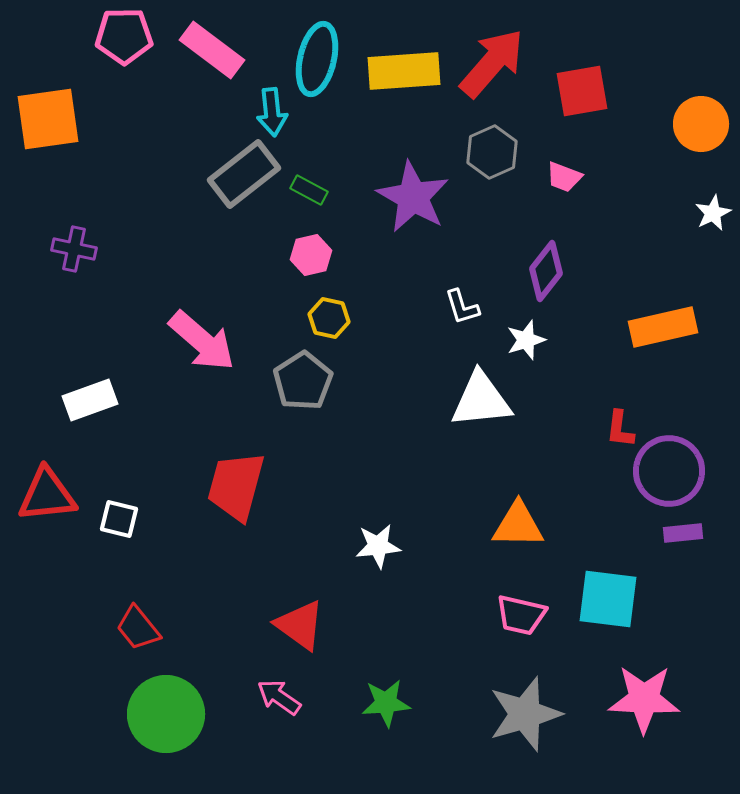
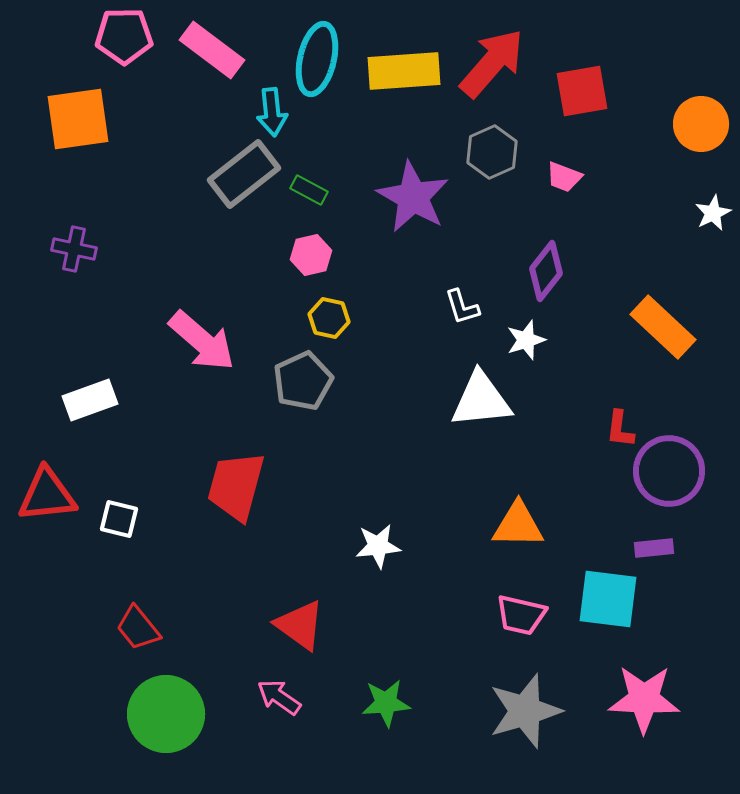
orange square at (48, 119): moved 30 px right
orange rectangle at (663, 327): rotated 56 degrees clockwise
gray pentagon at (303, 381): rotated 8 degrees clockwise
purple rectangle at (683, 533): moved 29 px left, 15 px down
gray star at (525, 714): moved 3 px up
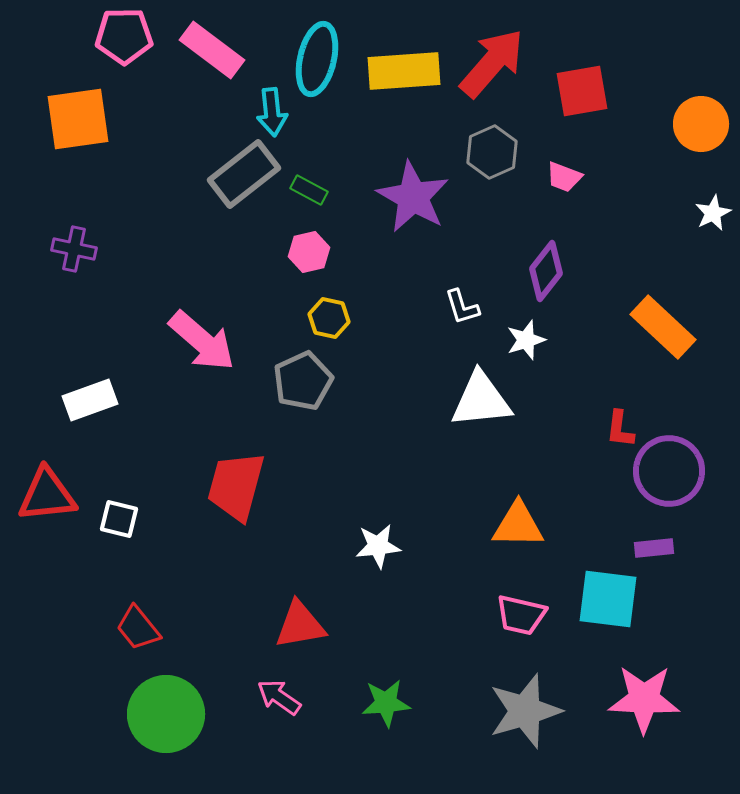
pink hexagon at (311, 255): moved 2 px left, 3 px up
red triangle at (300, 625): rotated 46 degrees counterclockwise
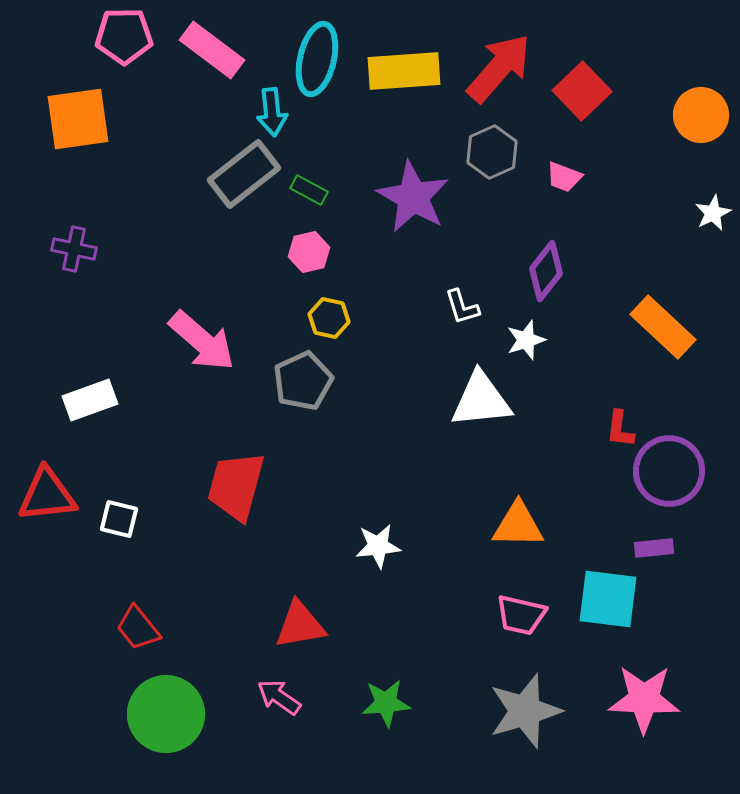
red arrow at (492, 63): moved 7 px right, 5 px down
red square at (582, 91): rotated 34 degrees counterclockwise
orange circle at (701, 124): moved 9 px up
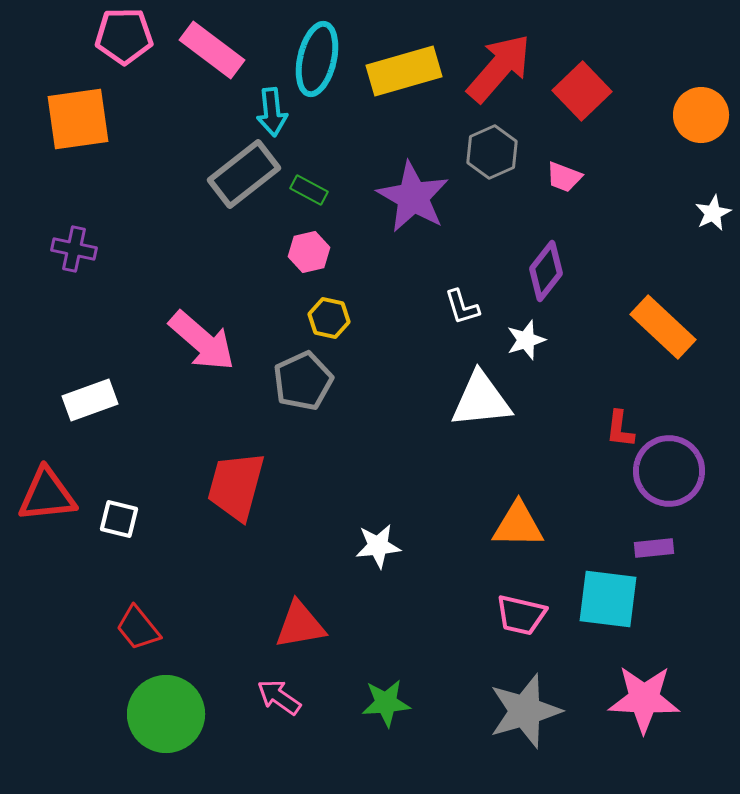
yellow rectangle at (404, 71): rotated 12 degrees counterclockwise
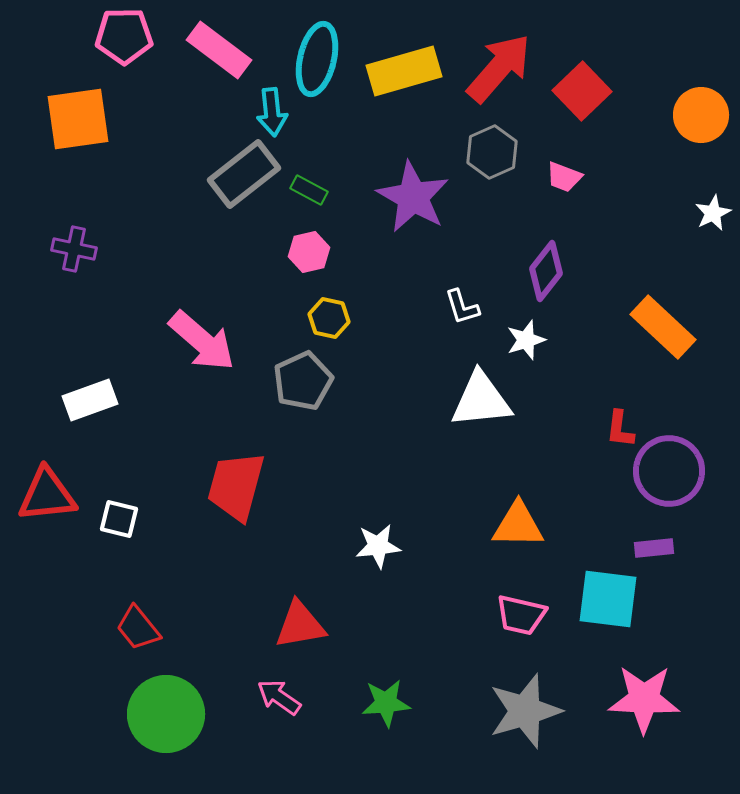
pink rectangle at (212, 50): moved 7 px right
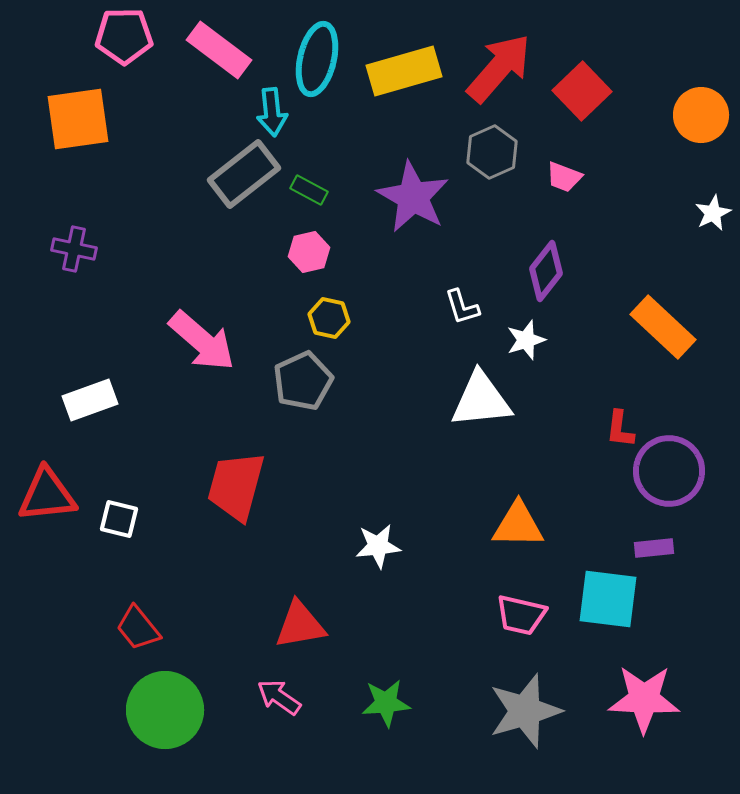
green circle at (166, 714): moved 1 px left, 4 px up
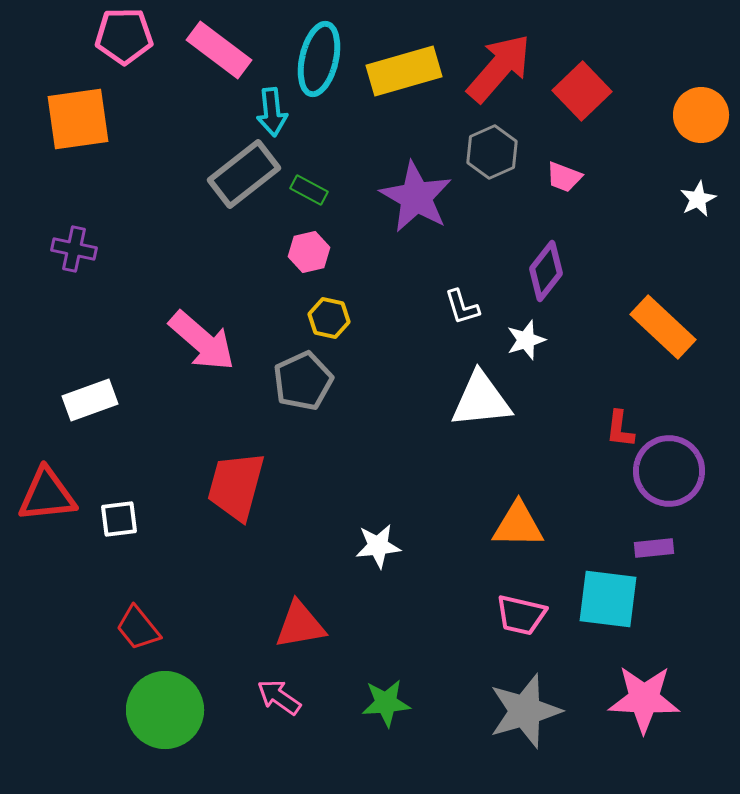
cyan ellipse at (317, 59): moved 2 px right
purple star at (413, 197): moved 3 px right
white star at (713, 213): moved 15 px left, 14 px up
white square at (119, 519): rotated 21 degrees counterclockwise
